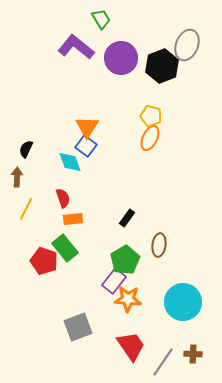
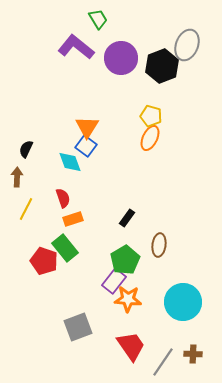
green trapezoid: moved 3 px left
orange rectangle: rotated 12 degrees counterclockwise
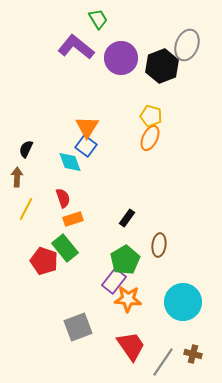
brown cross: rotated 12 degrees clockwise
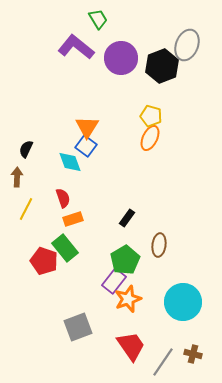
orange star: rotated 24 degrees counterclockwise
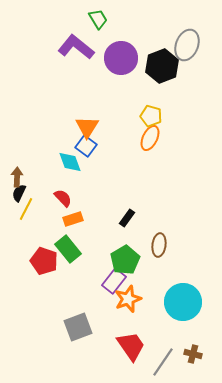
black semicircle: moved 7 px left, 44 px down
red semicircle: rotated 24 degrees counterclockwise
green rectangle: moved 3 px right, 1 px down
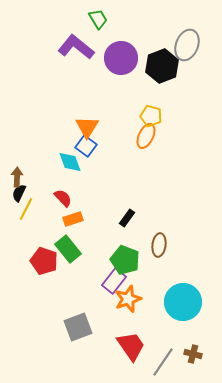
orange ellipse: moved 4 px left, 2 px up
green pentagon: rotated 20 degrees counterclockwise
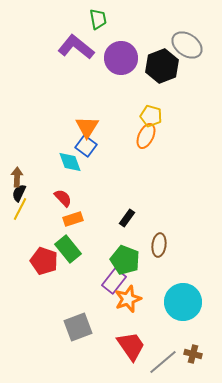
green trapezoid: rotated 20 degrees clockwise
gray ellipse: rotated 76 degrees counterclockwise
yellow line: moved 6 px left
gray line: rotated 16 degrees clockwise
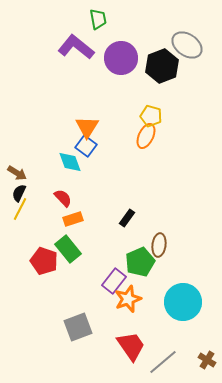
brown arrow: moved 4 px up; rotated 120 degrees clockwise
green pentagon: moved 15 px right, 2 px down; rotated 28 degrees clockwise
brown cross: moved 14 px right, 6 px down; rotated 18 degrees clockwise
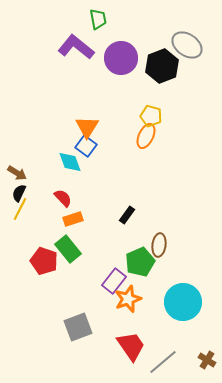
black rectangle: moved 3 px up
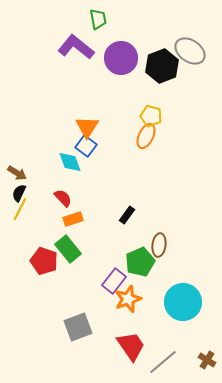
gray ellipse: moved 3 px right, 6 px down
